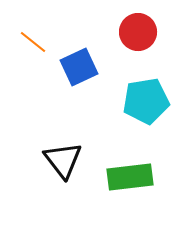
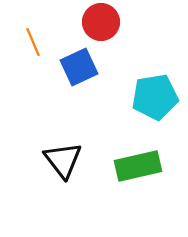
red circle: moved 37 px left, 10 px up
orange line: rotated 28 degrees clockwise
cyan pentagon: moved 9 px right, 4 px up
green rectangle: moved 8 px right, 11 px up; rotated 6 degrees counterclockwise
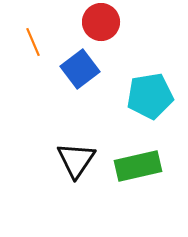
blue square: moved 1 px right, 2 px down; rotated 12 degrees counterclockwise
cyan pentagon: moved 5 px left, 1 px up
black triangle: moved 13 px right; rotated 12 degrees clockwise
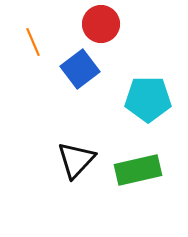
red circle: moved 2 px down
cyan pentagon: moved 2 px left, 3 px down; rotated 9 degrees clockwise
black triangle: rotated 9 degrees clockwise
green rectangle: moved 4 px down
